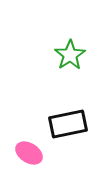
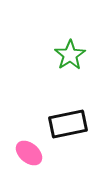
pink ellipse: rotated 8 degrees clockwise
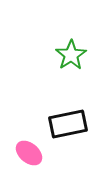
green star: moved 1 px right
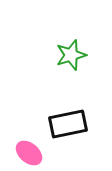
green star: rotated 16 degrees clockwise
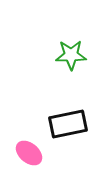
green star: rotated 16 degrees clockwise
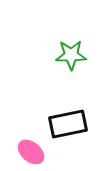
pink ellipse: moved 2 px right, 1 px up
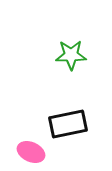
pink ellipse: rotated 16 degrees counterclockwise
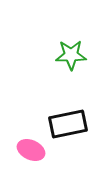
pink ellipse: moved 2 px up
